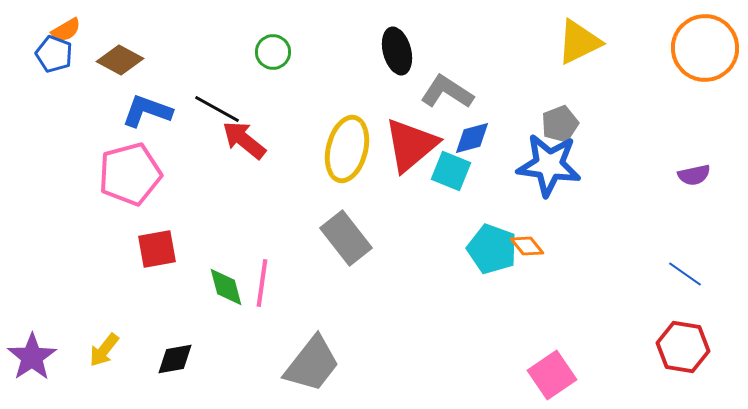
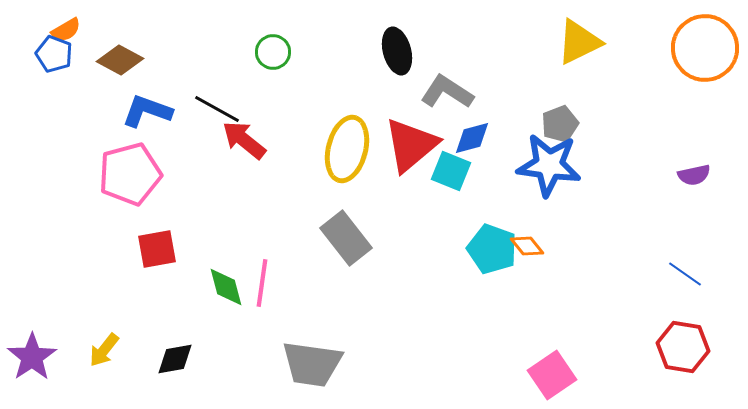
gray trapezoid: rotated 60 degrees clockwise
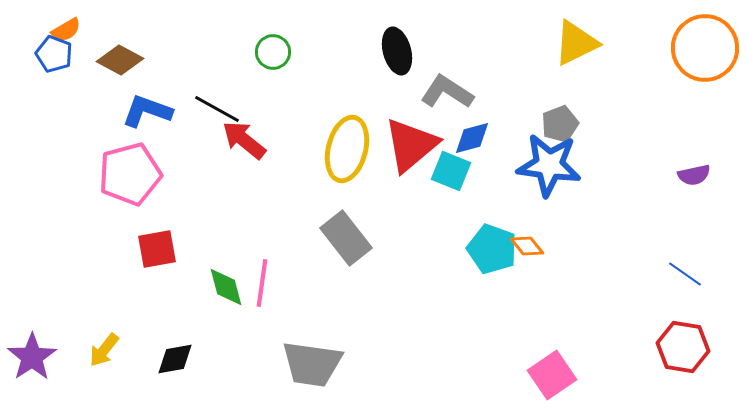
yellow triangle: moved 3 px left, 1 px down
